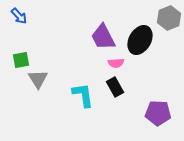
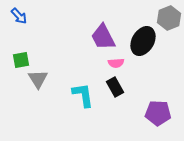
black ellipse: moved 3 px right, 1 px down
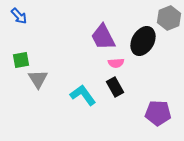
cyan L-shape: rotated 28 degrees counterclockwise
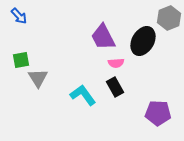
gray triangle: moved 1 px up
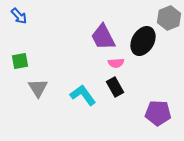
green square: moved 1 px left, 1 px down
gray triangle: moved 10 px down
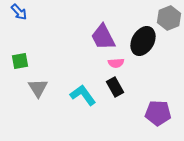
blue arrow: moved 4 px up
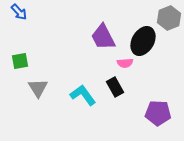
pink semicircle: moved 9 px right
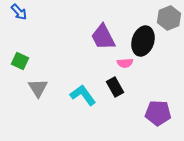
black ellipse: rotated 12 degrees counterclockwise
green square: rotated 36 degrees clockwise
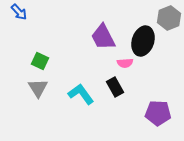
green square: moved 20 px right
cyan L-shape: moved 2 px left, 1 px up
